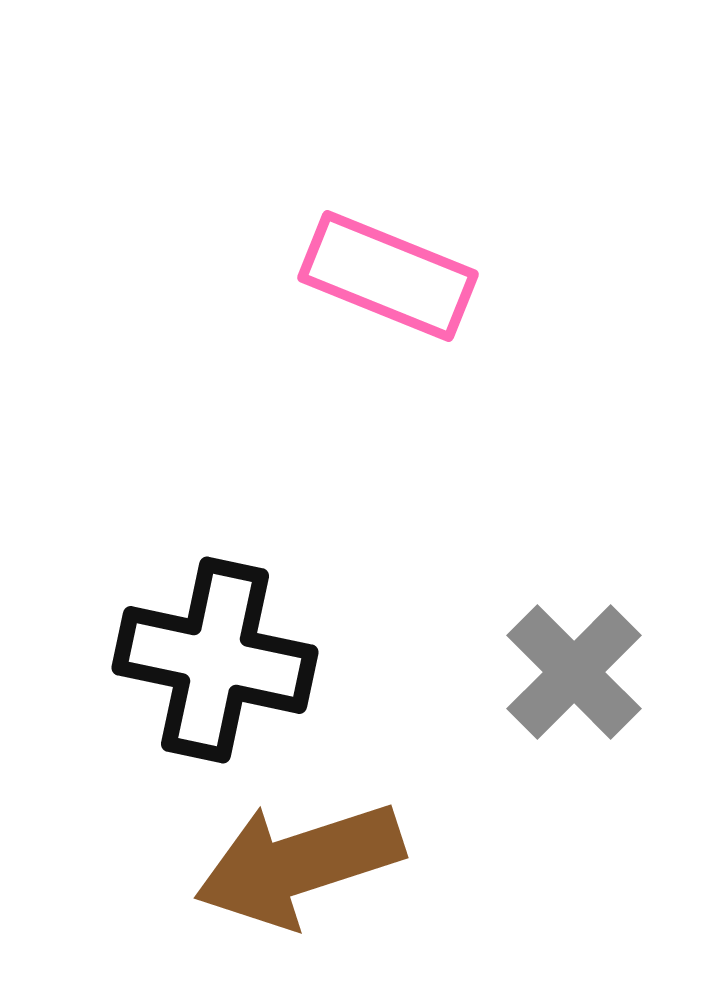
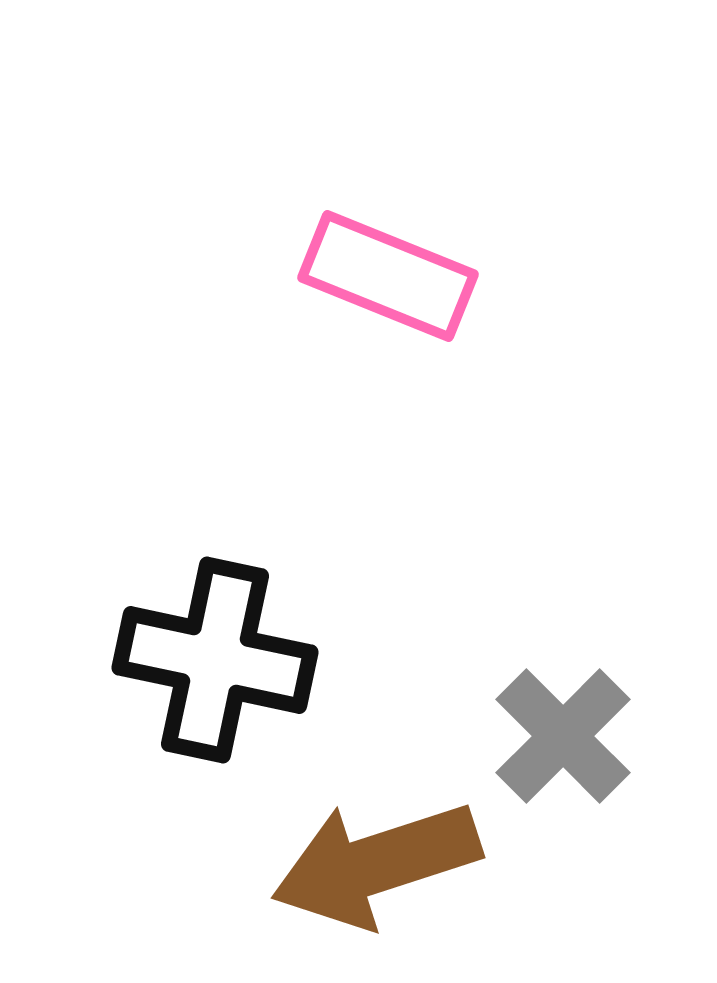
gray cross: moved 11 px left, 64 px down
brown arrow: moved 77 px right
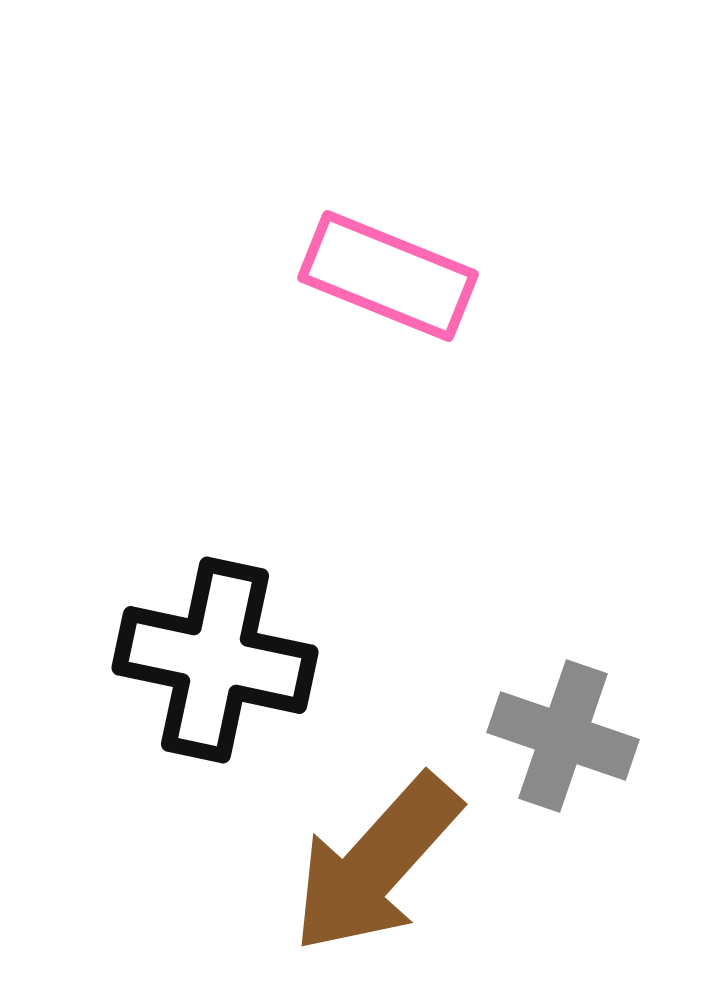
gray cross: rotated 26 degrees counterclockwise
brown arrow: rotated 30 degrees counterclockwise
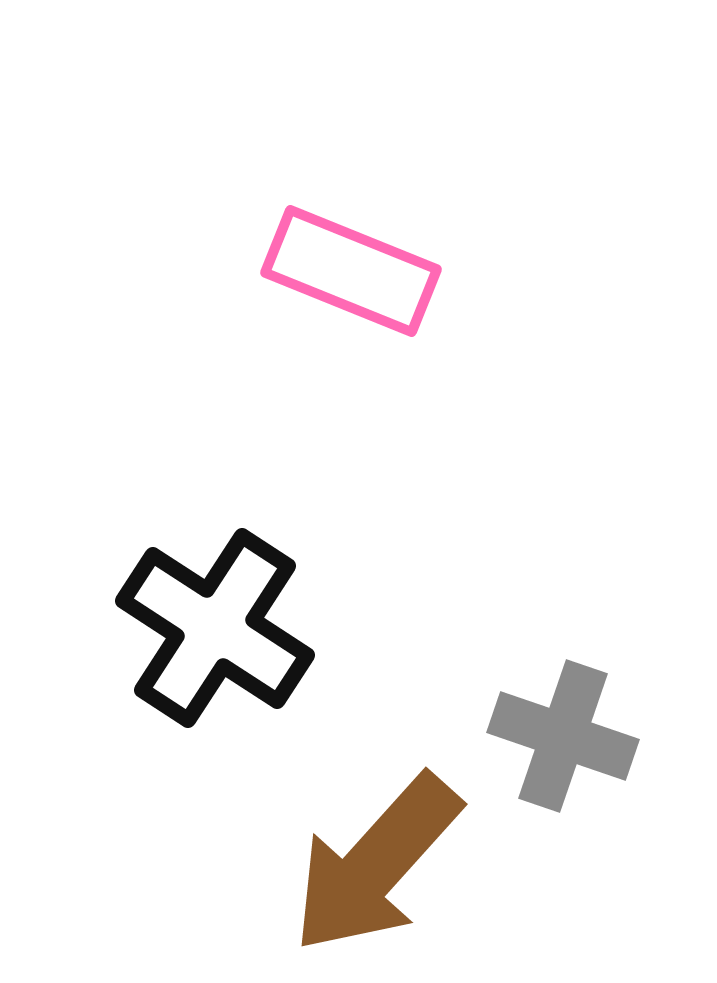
pink rectangle: moved 37 px left, 5 px up
black cross: moved 32 px up; rotated 21 degrees clockwise
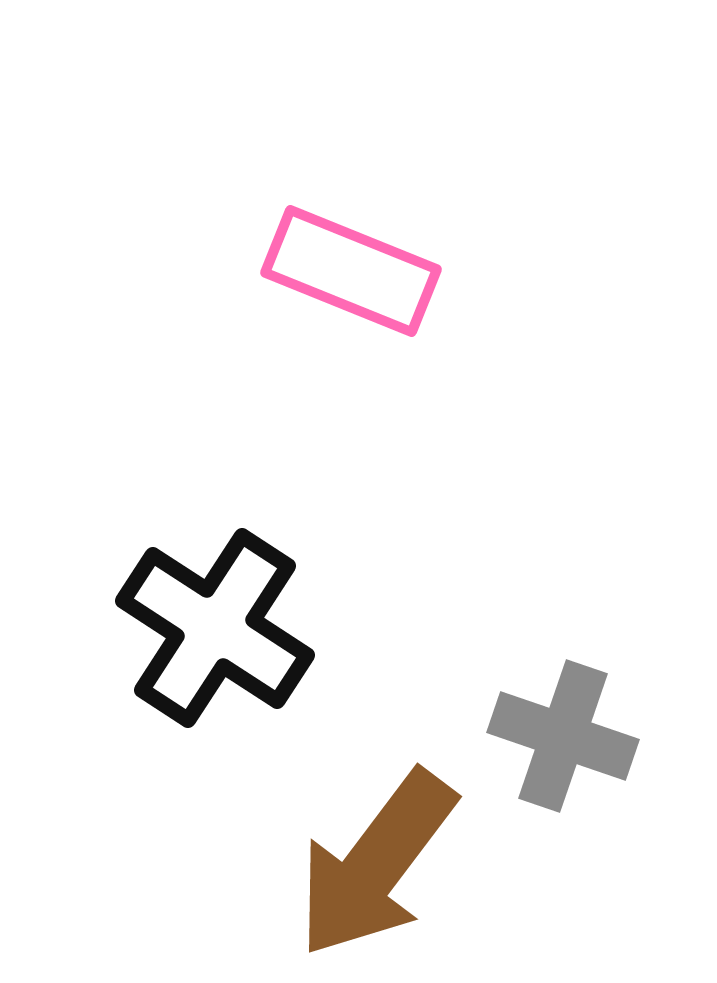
brown arrow: rotated 5 degrees counterclockwise
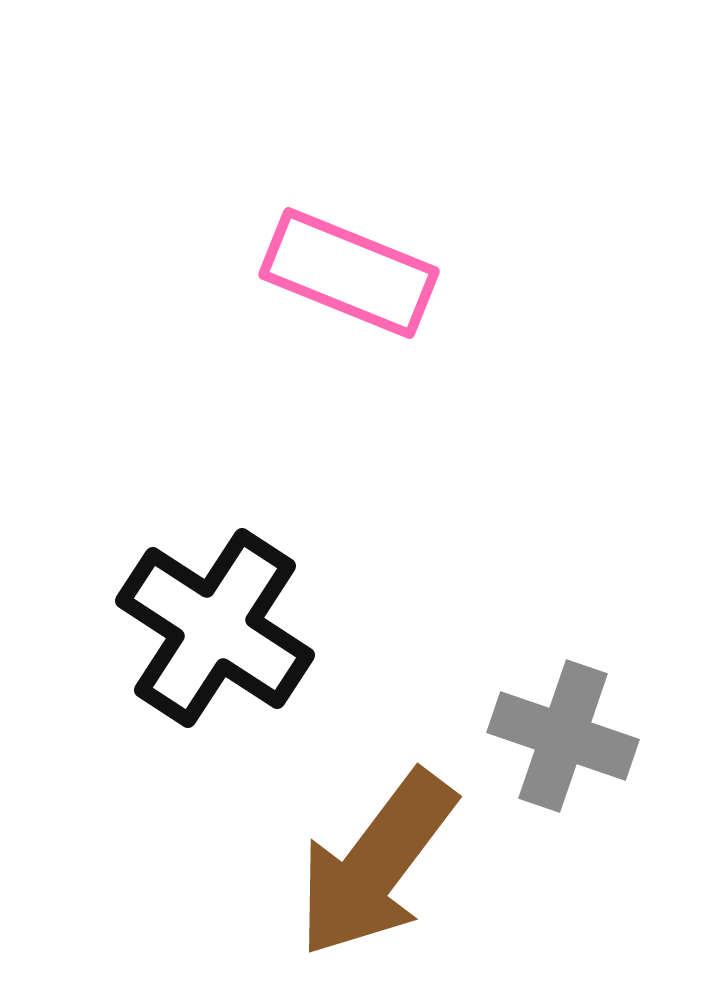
pink rectangle: moved 2 px left, 2 px down
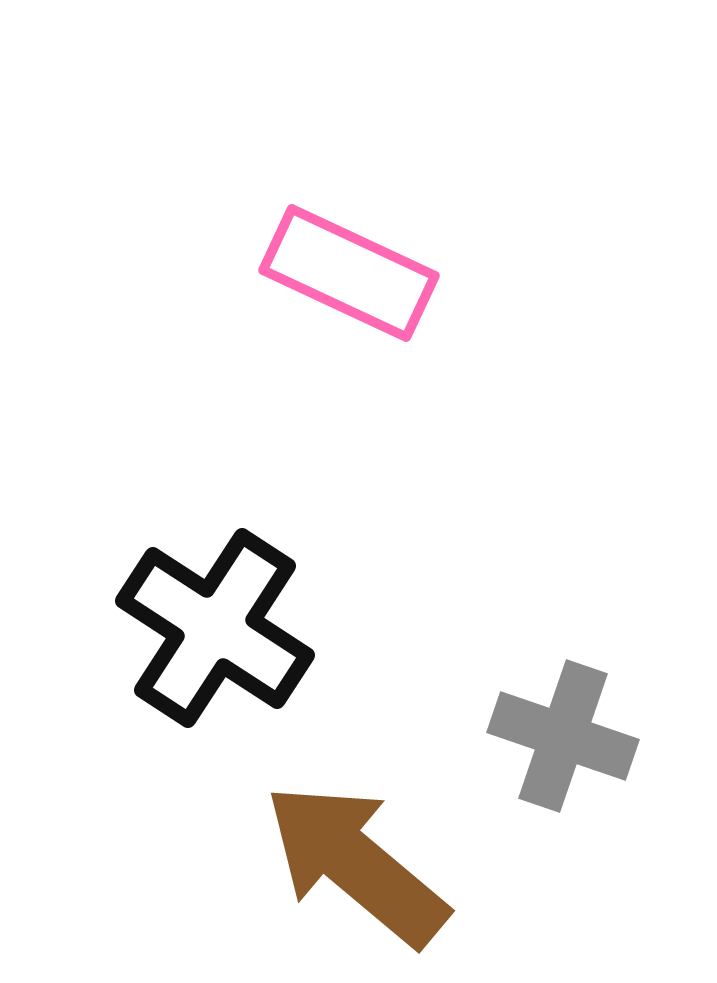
pink rectangle: rotated 3 degrees clockwise
brown arrow: moved 20 px left; rotated 93 degrees clockwise
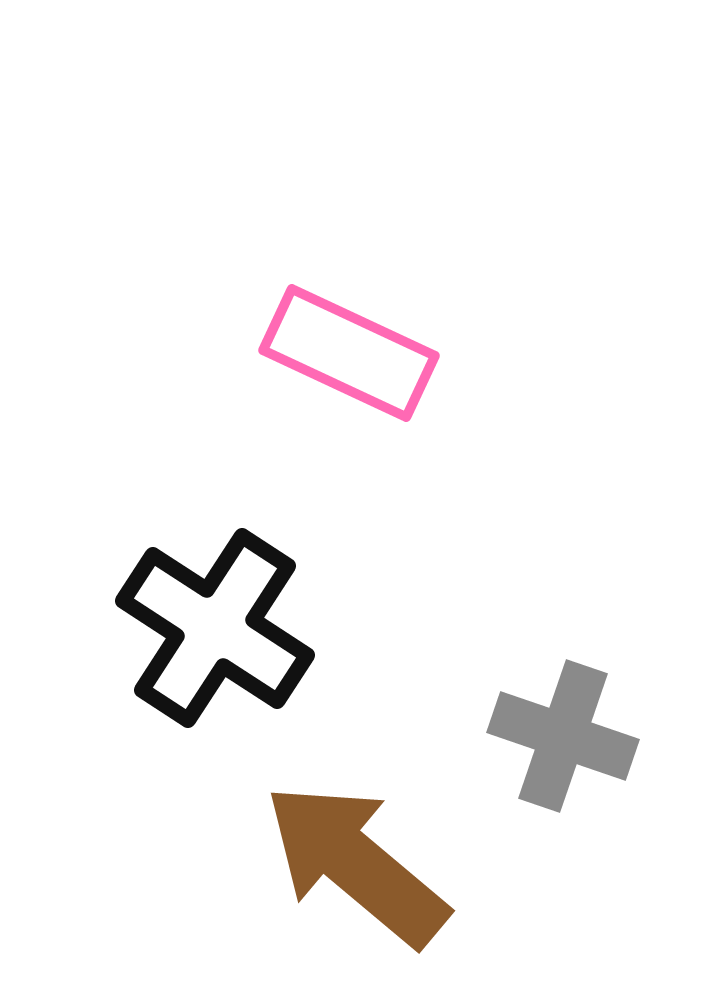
pink rectangle: moved 80 px down
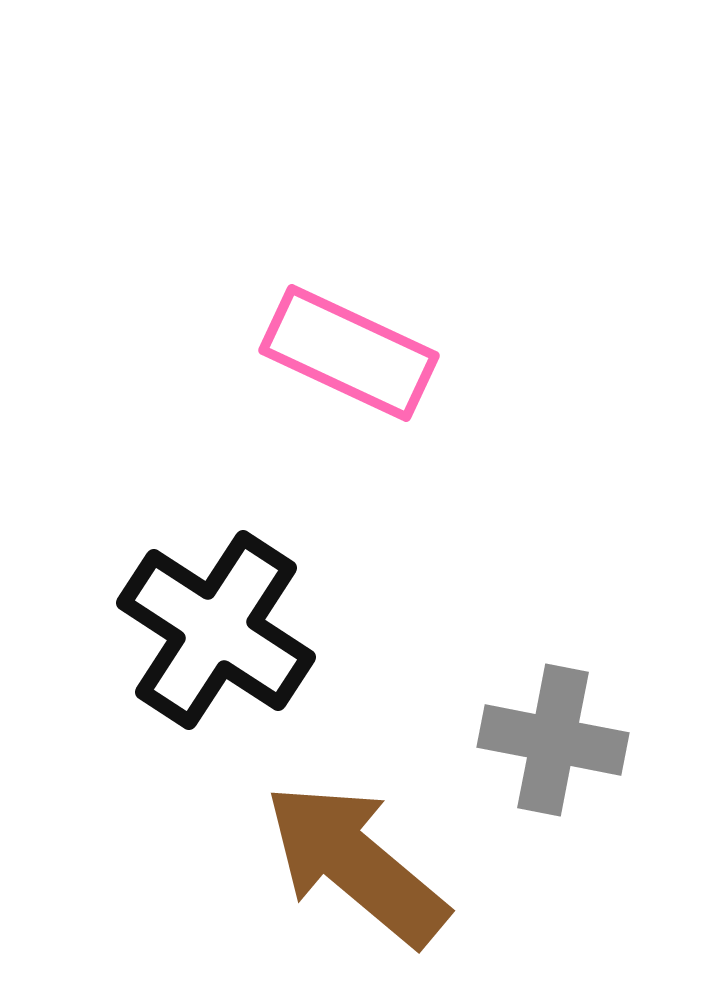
black cross: moved 1 px right, 2 px down
gray cross: moved 10 px left, 4 px down; rotated 8 degrees counterclockwise
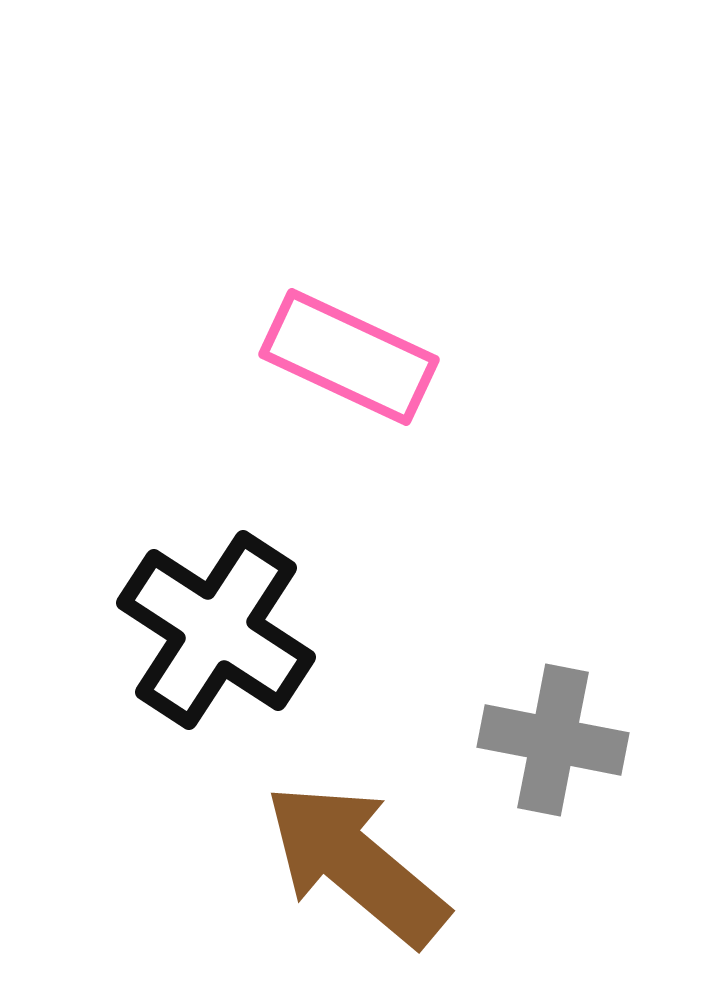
pink rectangle: moved 4 px down
